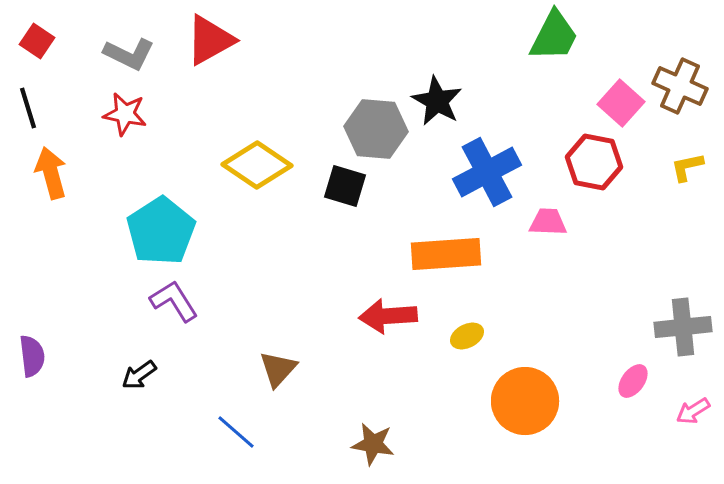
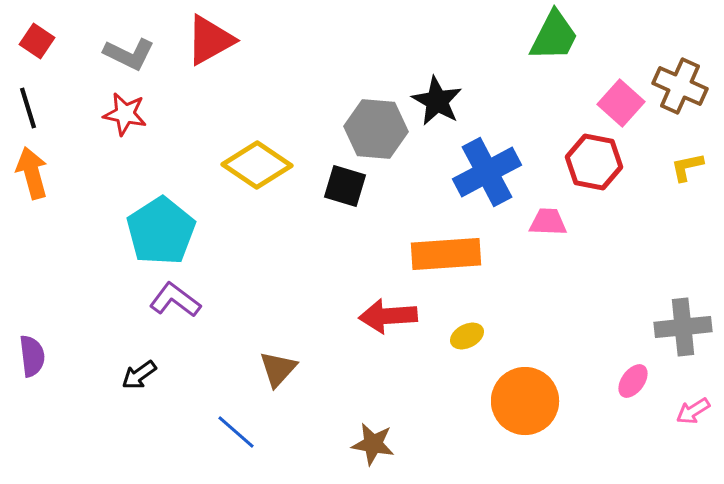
orange arrow: moved 19 px left
purple L-shape: moved 1 px right, 1 px up; rotated 21 degrees counterclockwise
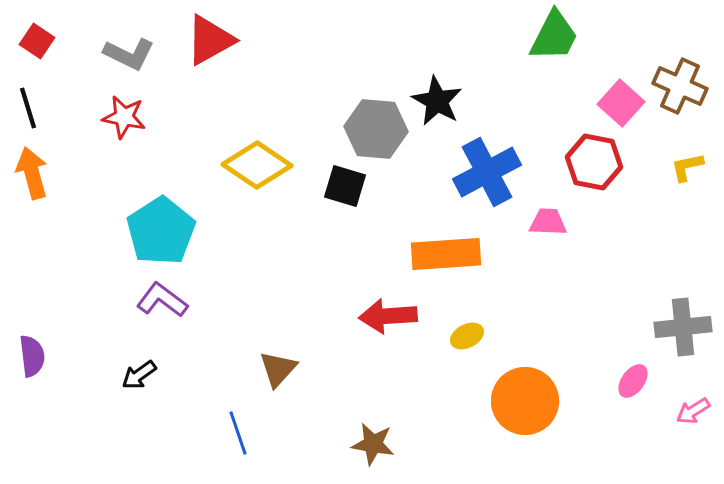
red star: moved 1 px left, 3 px down
purple L-shape: moved 13 px left
blue line: moved 2 px right, 1 px down; rotated 30 degrees clockwise
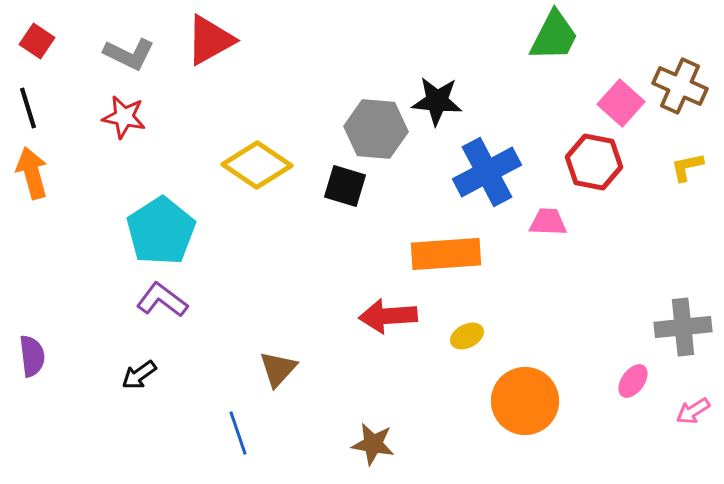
black star: rotated 24 degrees counterclockwise
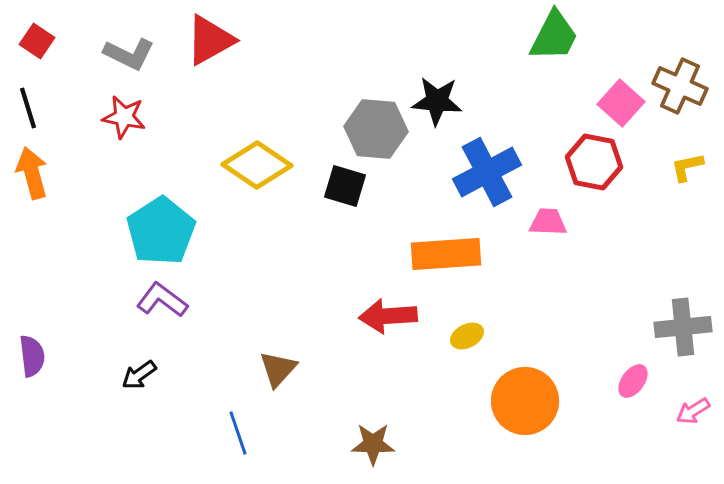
brown star: rotated 9 degrees counterclockwise
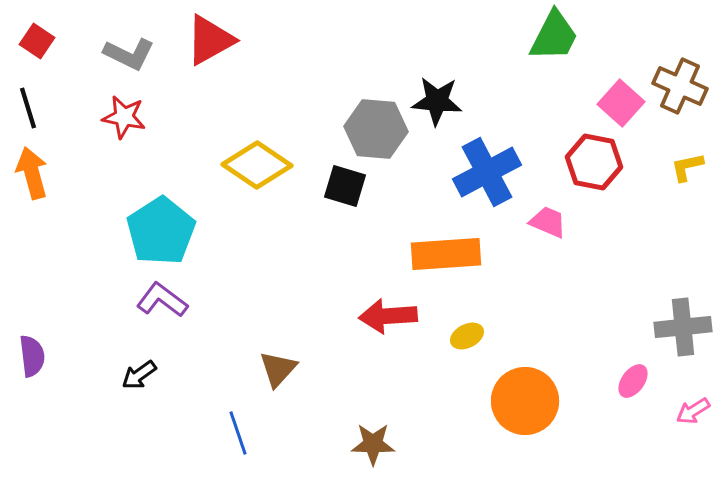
pink trapezoid: rotated 21 degrees clockwise
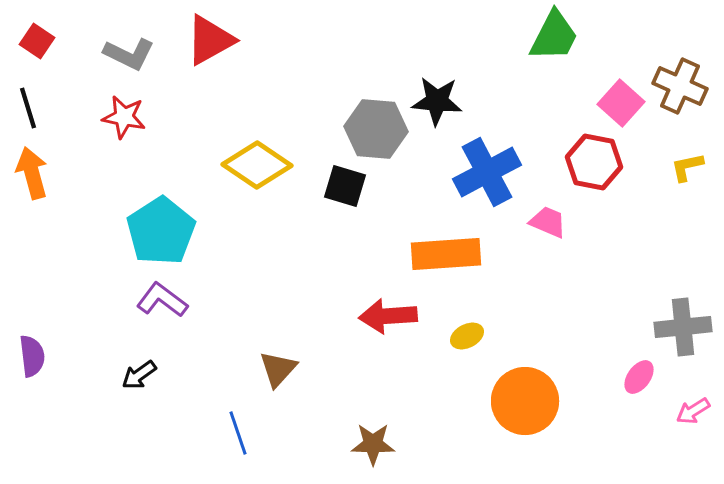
pink ellipse: moved 6 px right, 4 px up
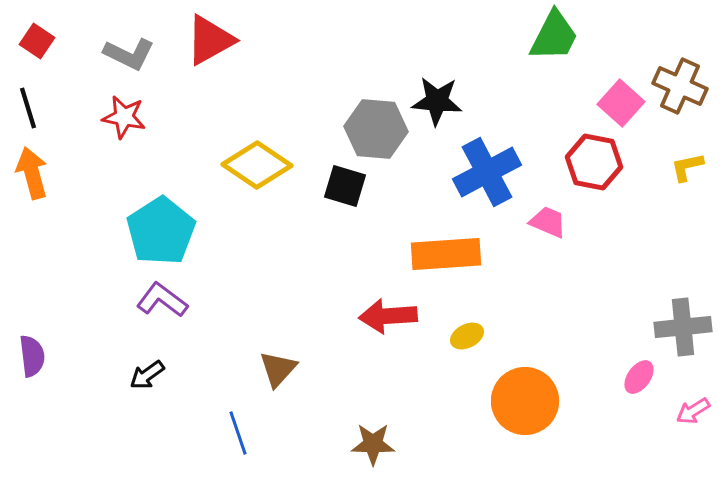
black arrow: moved 8 px right
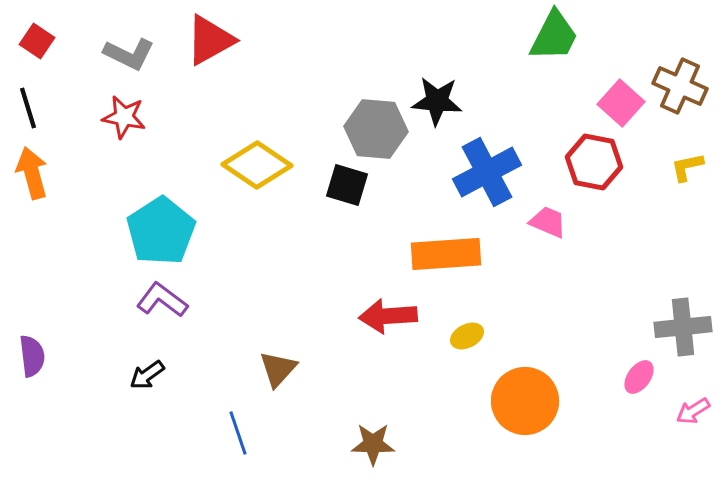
black square: moved 2 px right, 1 px up
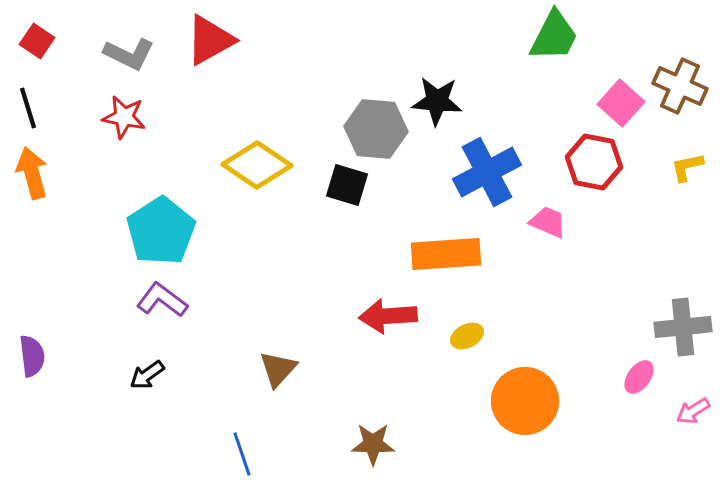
blue line: moved 4 px right, 21 px down
